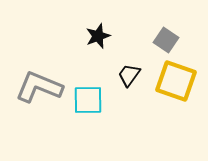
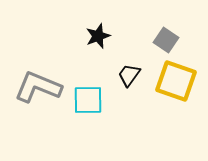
gray L-shape: moved 1 px left
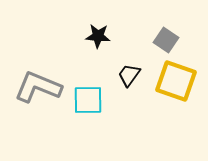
black star: rotated 25 degrees clockwise
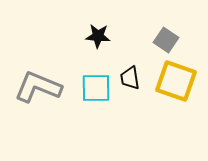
black trapezoid: moved 1 px right, 3 px down; rotated 45 degrees counterclockwise
cyan square: moved 8 px right, 12 px up
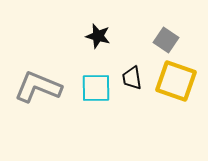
black star: rotated 10 degrees clockwise
black trapezoid: moved 2 px right
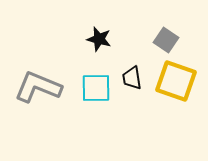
black star: moved 1 px right, 3 px down
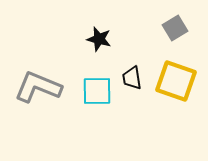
gray square: moved 9 px right, 12 px up; rotated 25 degrees clockwise
cyan square: moved 1 px right, 3 px down
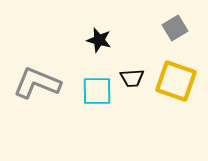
black star: moved 1 px down
black trapezoid: rotated 85 degrees counterclockwise
gray L-shape: moved 1 px left, 4 px up
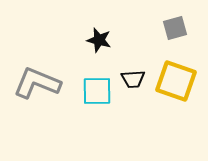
gray square: rotated 15 degrees clockwise
black trapezoid: moved 1 px right, 1 px down
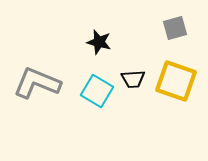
black star: moved 2 px down
cyan square: rotated 32 degrees clockwise
